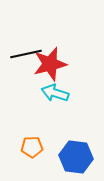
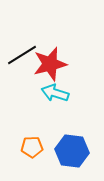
black line: moved 4 px left, 1 px down; rotated 20 degrees counterclockwise
blue hexagon: moved 4 px left, 6 px up
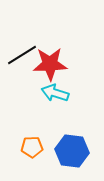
red star: rotated 12 degrees clockwise
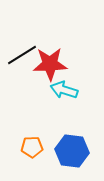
cyan arrow: moved 9 px right, 3 px up
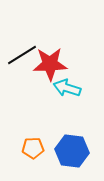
cyan arrow: moved 3 px right, 2 px up
orange pentagon: moved 1 px right, 1 px down
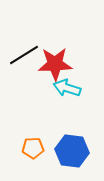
black line: moved 2 px right
red star: moved 5 px right
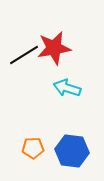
red star: moved 1 px left, 16 px up; rotated 8 degrees counterclockwise
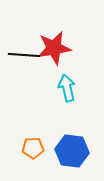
black line: rotated 36 degrees clockwise
cyan arrow: rotated 60 degrees clockwise
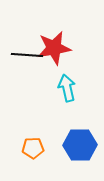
black line: moved 3 px right
blue hexagon: moved 8 px right, 6 px up; rotated 8 degrees counterclockwise
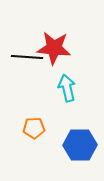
red star: rotated 16 degrees clockwise
black line: moved 2 px down
orange pentagon: moved 1 px right, 20 px up
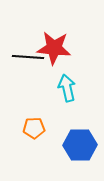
black line: moved 1 px right
